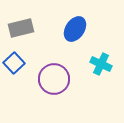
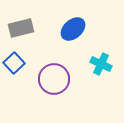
blue ellipse: moved 2 px left; rotated 15 degrees clockwise
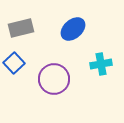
cyan cross: rotated 35 degrees counterclockwise
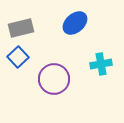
blue ellipse: moved 2 px right, 6 px up
blue square: moved 4 px right, 6 px up
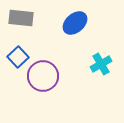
gray rectangle: moved 10 px up; rotated 20 degrees clockwise
cyan cross: rotated 20 degrees counterclockwise
purple circle: moved 11 px left, 3 px up
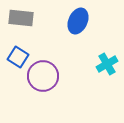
blue ellipse: moved 3 px right, 2 px up; rotated 25 degrees counterclockwise
blue square: rotated 15 degrees counterclockwise
cyan cross: moved 6 px right
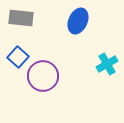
blue square: rotated 10 degrees clockwise
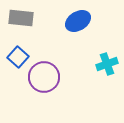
blue ellipse: rotated 35 degrees clockwise
cyan cross: rotated 10 degrees clockwise
purple circle: moved 1 px right, 1 px down
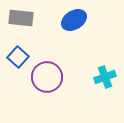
blue ellipse: moved 4 px left, 1 px up
cyan cross: moved 2 px left, 13 px down
purple circle: moved 3 px right
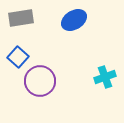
gray rectangle: rotated 15 degrees counterclockwise
purple circle: moved 7 px left, 4 px down
